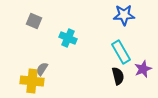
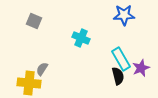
cyan cross: moved 13 px right
cyan rectangle: moved 7 px down
purple star: moved 2 px left, 1 px up
yellow cross: moved 3 px left, 2 px down
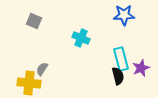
cyan rectangle: rotated 15 degrees clockwise
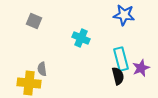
blue star: rotated 10 degrees clockwise
gray semicircle: rotated 40 degrees counterclockwise
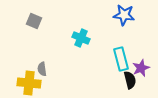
black semicircle: moved 12 px right, 4 px down
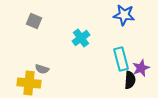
cyan cross: rotated 30 degrees clockwise
gray semicircle: rotated 64 degrees counterclockwise
black semicircle: rotated 18 degrees clockwise
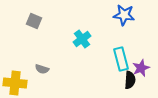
cyan cross: moved 1 px right, 1 px down
yellow cross: moved 14 px left
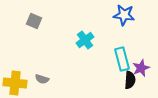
cyan cross: moved 3 px right, 1 px down
cyan rectangle: moved 1 px right
gray semicircle: moved 10 px down
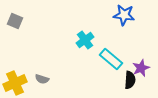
gray square: moved 19 px left
cyan rectangle: moved 11 px left; rotated 35 degrees counterclockwise
yellow cross: rotated 30 degrees counterclockwise
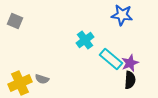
blue star: moved 2 px left
purple star: moved 11 px left, 5 px up
yellow cross: moved 5 px right
